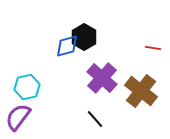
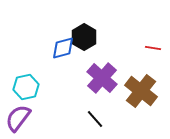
blue diamond: moved 4 px left, 2 px down
cyan hexagon: moved 1 px left
purple semicircle: moved 1 px down
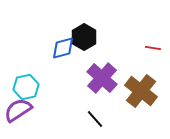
purple semicircle: moved 8 px up; rotated 20 degrees clockwise
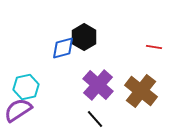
red line: moved 1 px right, 1 px up
purple cross: moved 4 px left, 7 px down
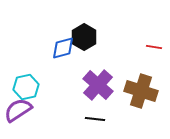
brown cross: rotated 20 degrees counterclockwise
black line: rotated 42 degrees counterclockwise
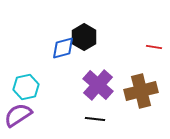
brown cross: rotated 32 degrees counterclockwise
purple semicircle: moved 5 px down
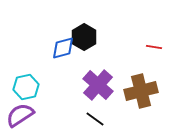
purple semicircle: moved 2 px right
black line: rotated 30 degrees clockwise
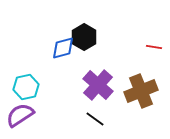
brown cross: rotated 8 degrees counterclockwise
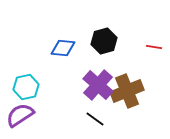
black hexagon: moved 20 px right, 4 px down; rotated 15 degrees clockwise
blue diamond: rotated 20 degrees clockwise
brown cross: moved 14 px left
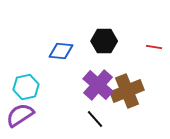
black hexagon: rotated 15 degrees clockwise
blue diamond: moved 2 px left, 3 px down
black line: rotated 12 degrees clockwise
